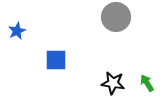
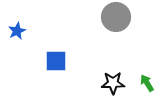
blue square: moved 1 px down
black star: rotated 10 degrees counterclockwise
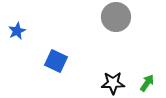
blue square: rotated 25 degrees clockwise
green arrow: rotated 66 degrees clockwise
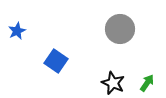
gray circle: moved 4 px right, 12 px down
blue square: rotated 10 degrees clockwise
black star: rotated 25 degrees clockwise
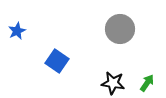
blue square: moved 1 px right
black star: rotated 15 degrees counterclockwise
